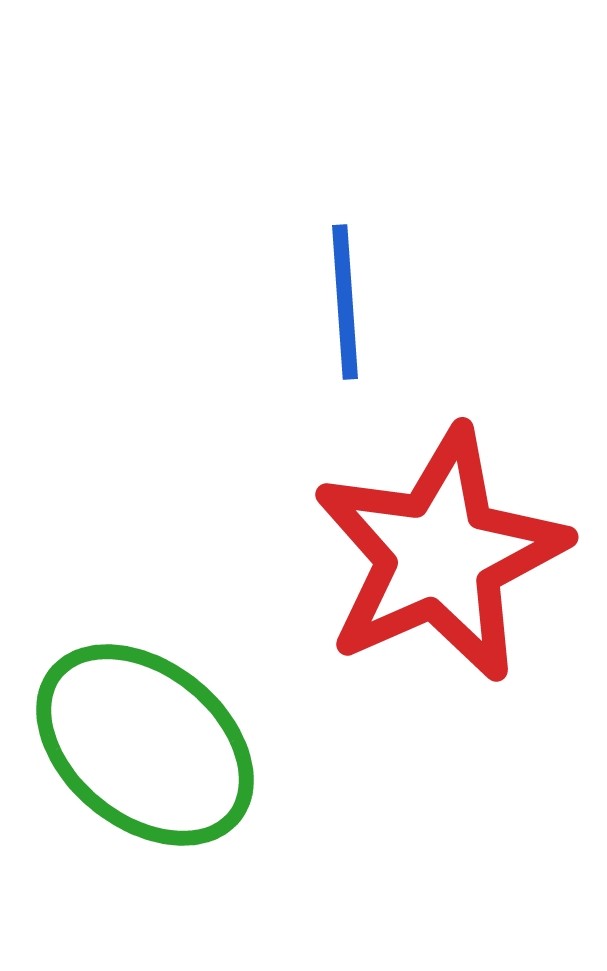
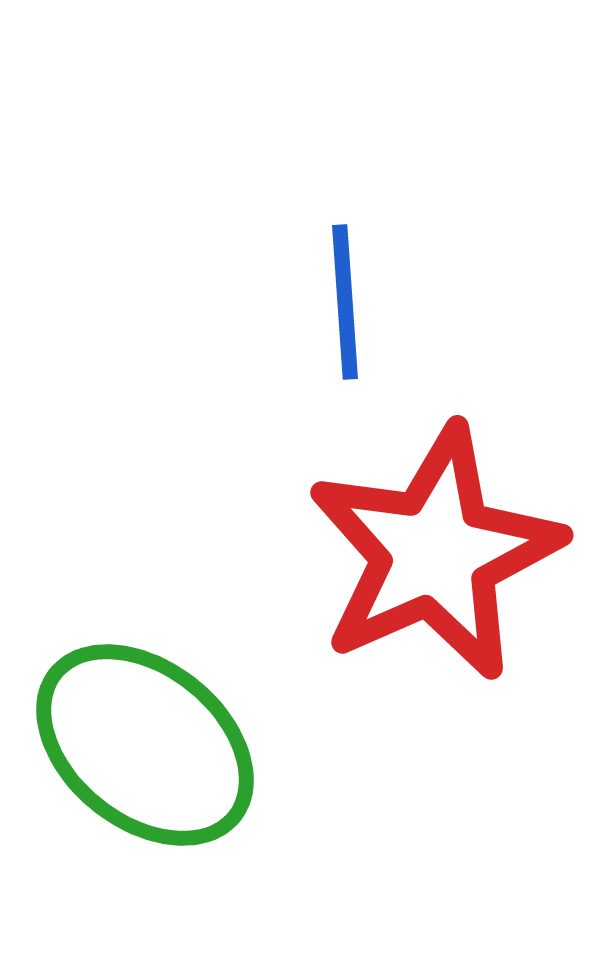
red star: moved 5 px left, 2 px up
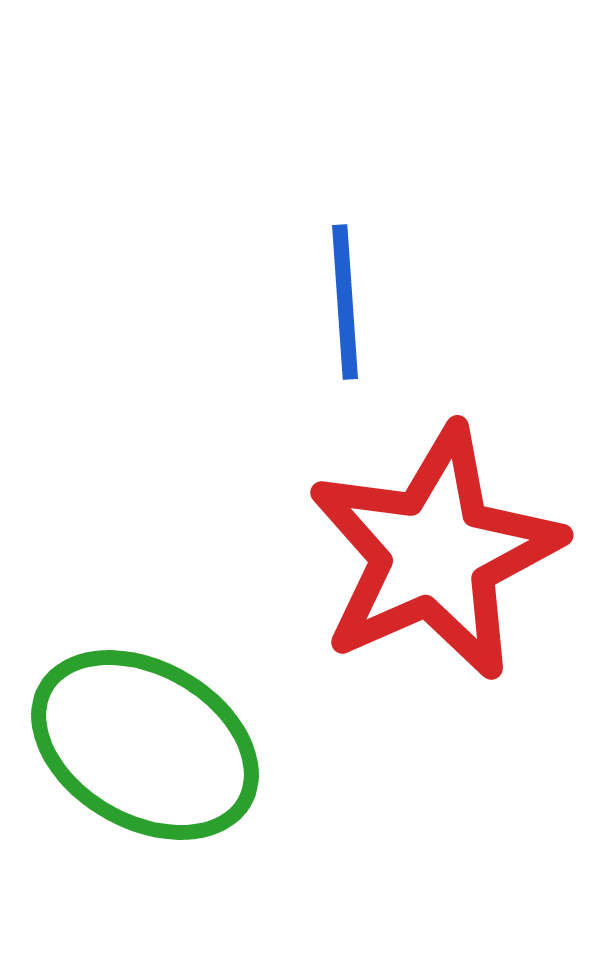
green ellipse: rotated 9 degrees counterclockwise
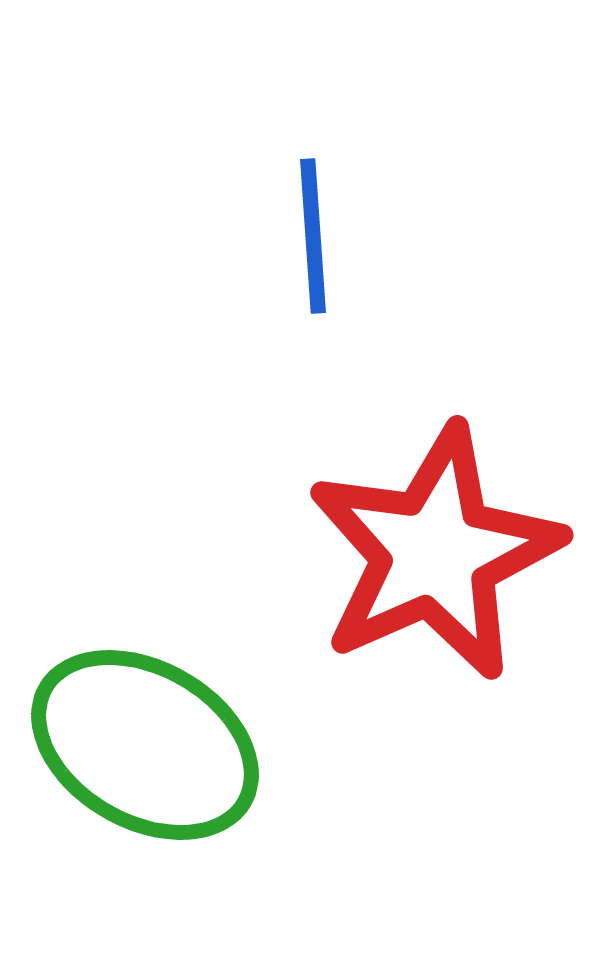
blue line: moved 32 px left, 66 px up
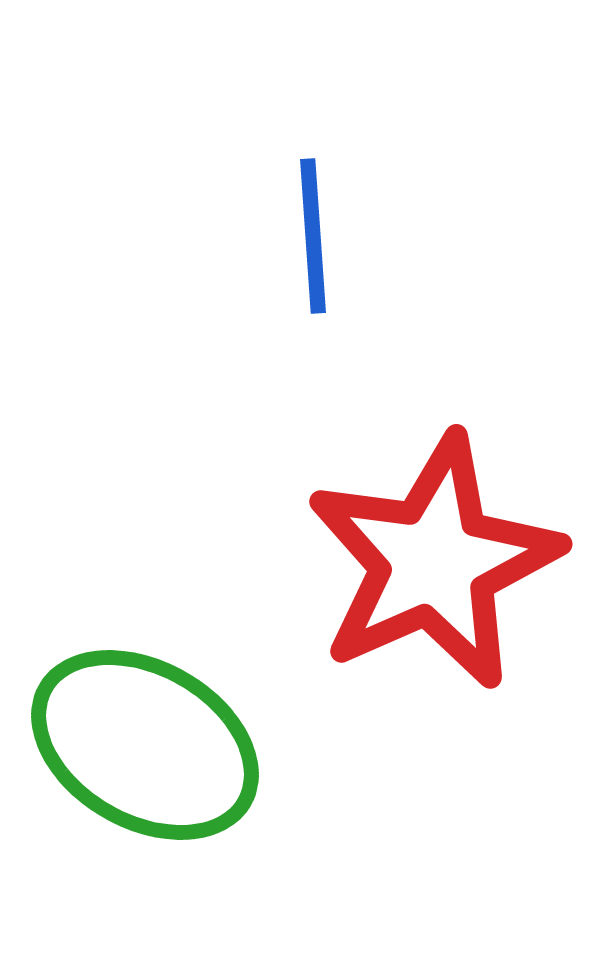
red star: moved 1 px left, 9 px down
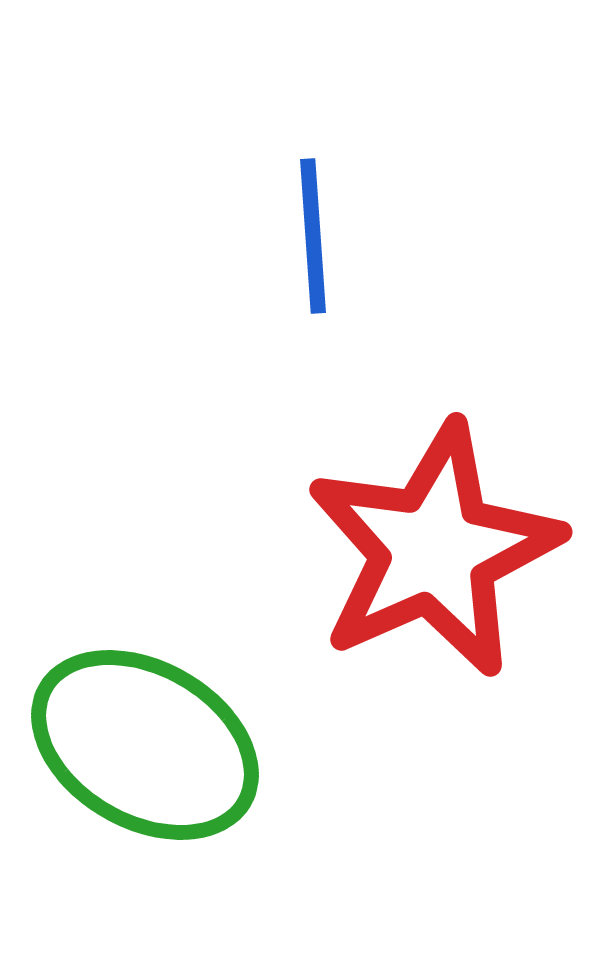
red star: moved 12 px up
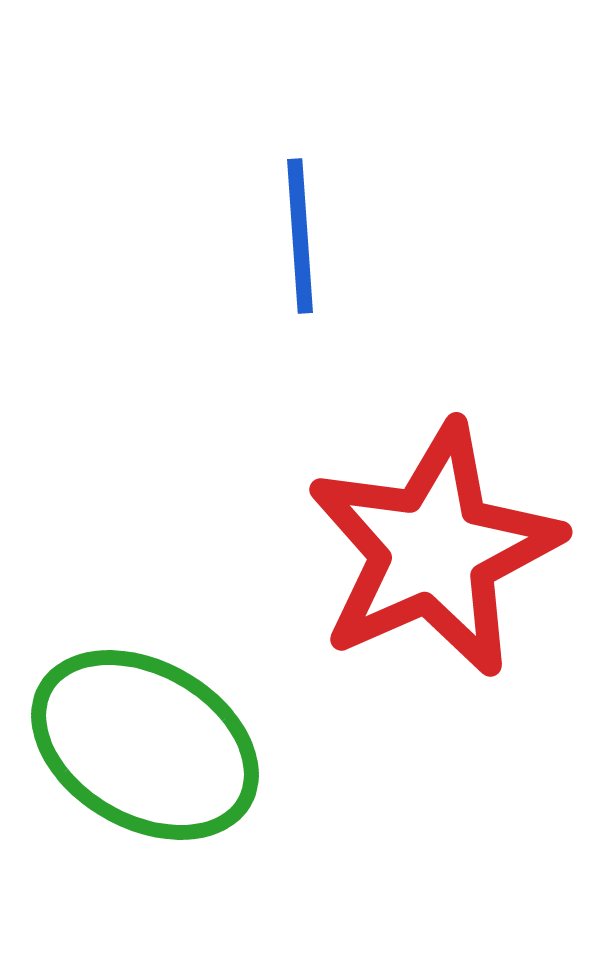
blue line: moved 13 px left
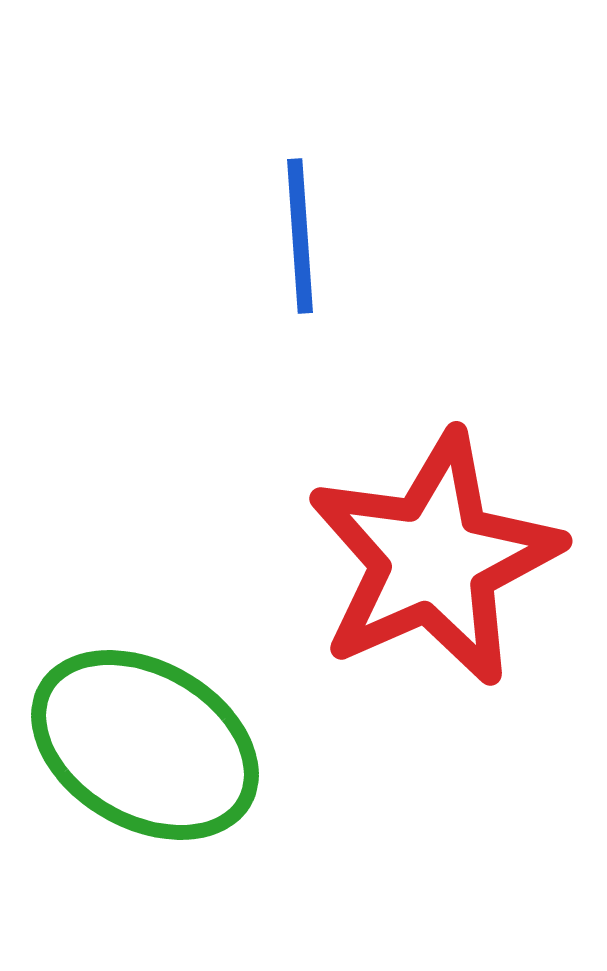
red star: moved 9 px down
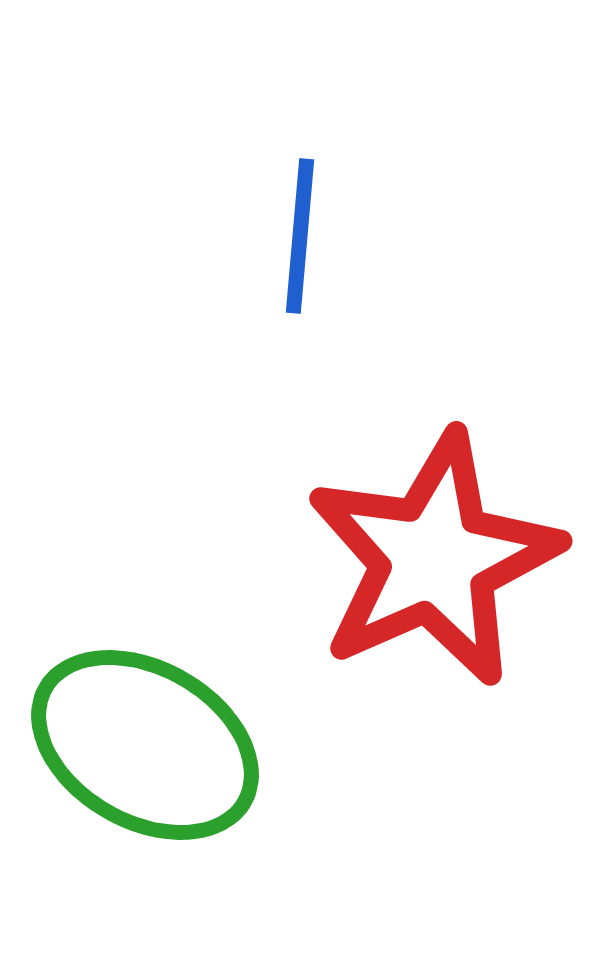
blue line: rotated 9 degrees clockwise
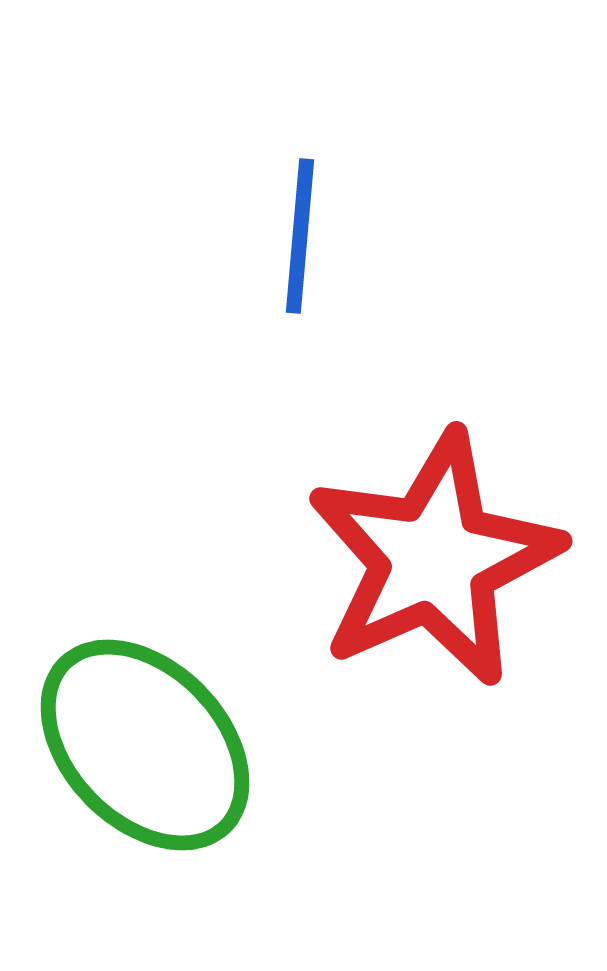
green ellipse: rotated 16 degrees clockwise
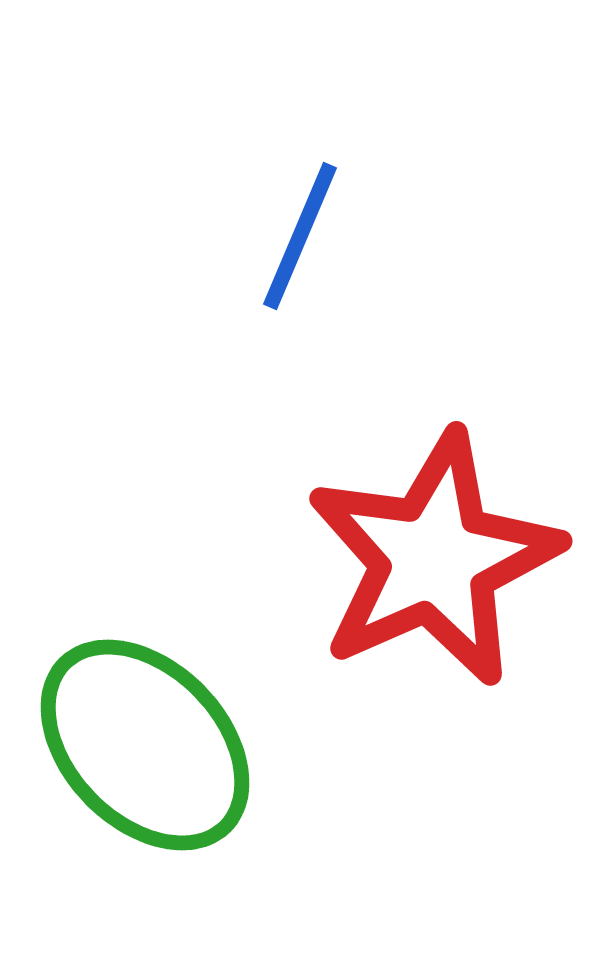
blue line: rotated 18 degrees clockwise
